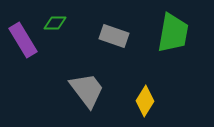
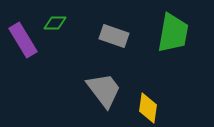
gray trapezoid: moved 17 px right
yellow diamond: moved 3 px right, 7 px down; rotated 24 degrees counterclockwise
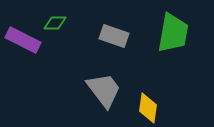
purple rectangle: rotated 32 degrees counterclockwise
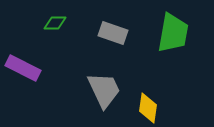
gray rectangle: moved 1 px left, 3 px up
purple rectangle: moved 28 px down
gray trapezoid: rotated 12 degrees clockwise
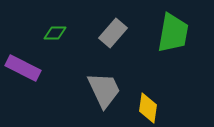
green diamond: moved 10 px down
gray rectangle: rotated 68 degrees counterclockwise
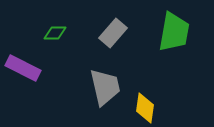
green trapezoid: moved 1 px right, 1 px up
gray trapezoid: moved 1 px right, 3 px up; rotated 12 degrees clockwise
yellow diamond: moved 3 px left
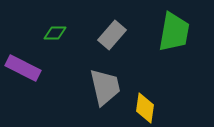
gray rectangle: moved 1 px left, 2 px down
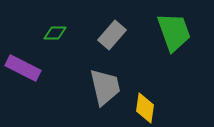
green trapezoid: rotated 30 degrees counterclockwise
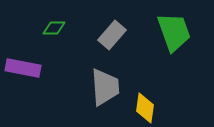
green diamond: moved 1 px left, 5 px up
purple rectangle: rotated 16 degrees counterclockwise
gray trapezoid: rotated 9 degrees clockwise
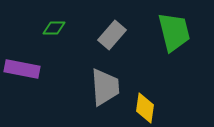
green trapezoid: rotated 6 degrees clockwise
purple rectangle: moved 1 px left, 1 px down
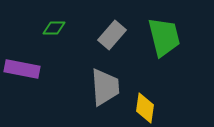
green trapezoid: moved 10 px left, 5 px down
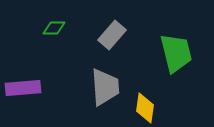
green trapezoid: moved 12 px right, 16 px down
purple rectangle: moved 1 px right, 19 px down; rotated 16 degrees counterclockwise
